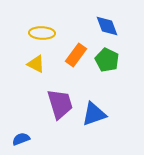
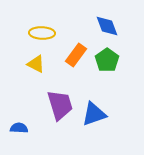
green pentagon: rotated 10 degrees clockwise
purple trapezoid: moved 1 px down
blue semicircle: moved 2 px left, 11 px up; rotated 24 degrees clockwise
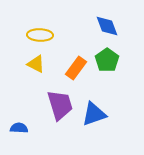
yellow ellipse: moved 2 px left, 2 px down
orange rectangle: moved 13 px down
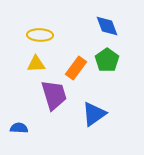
yellow triangle: rotated 30 degrees counterclockwise
purple trapezoid: moved 6 px left, 10 px up
blue triangle: rotated 16 degrees counterclockwise
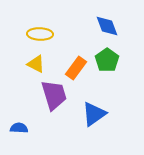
yellow ellipse: moved 1 px up
yellow triangle: rotated 30 degrees clockwise
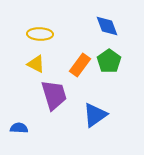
green pentagon: moved 2 px right, 1 px down
orange rectangle: moved 4 px right, 3 px up
blue triangle: moved 1 px right, 1 px down
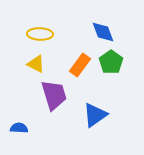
blue diamond: moved 4 px left, 6 px down
green pentagon: moved 2 px right, 1 px down
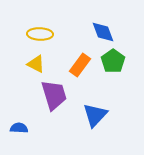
green pentagon: moved 2 px right, 1 px up
blue triangle: rotated 12 degrees counterclockwise
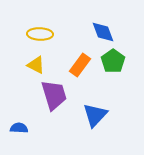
yellow triangle: moved 1 px down
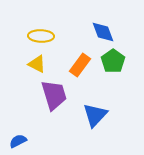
yellow ellipse: moved 1 px right, 2 px down
yellow triangle: moved 1 px right, 1 px up
blue semicircle: moved 1 px left, 13 px down; rotated 30 degrees counterclockwise
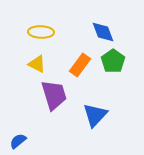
yellow ellipse: moved 4 px up
blue semicircle: rotated 12 degrees counterclockwise
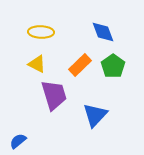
green pentagon: moved 5 px down
orange rectangle: rotated 10 degrees clockwise
